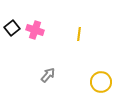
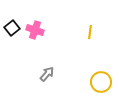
yellow line: moved 11 px right, 2 px up
gray arrow: moved 1 px left, 1 px up
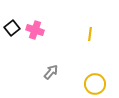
yellow line: moved 2 px down
gray arrow: moved 4 px right, 2 px up
yellow circle: moved 6 px left, 2 px down
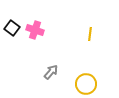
black square: rotated 14 degrees counterclockwise
yellow circle: moved 9 px left
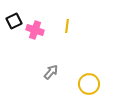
black square: moved 2 px right, 7 px up; rotated 28 degrees clockwise
yellow line: moved 23 px left, 8 px up
yellow circle: moved 3 px right
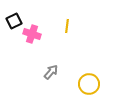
pink cross: moved 3 px left, 4 px down
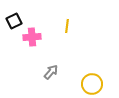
pink cross: moved 3 px down; rotated 24 degrees counterclockwise
yellow circle: moved 3 px right
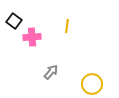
black square: rotated 28 degrees counterclockwise
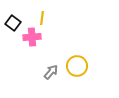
black square: moved 1 px left, 2 px down
yellow line: moved 25 px left, 8 px up
yellow circle: moved 15 px left, 18 px up
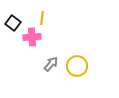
gray arrow: moved 8 px up
